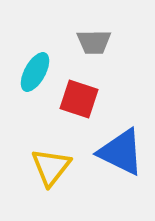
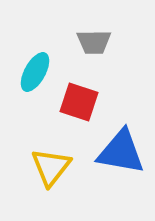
red square: moved 3 px down
blue triangle: rotated 16 degrees counterclockwise
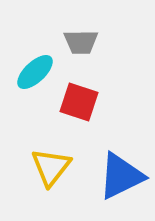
gray trapezoid: moved 13 px left
cyan ellipse: rotated 18 degrees clockwise
blue triangle: moved 24 px down; rotated 36 degrees counterclockwise
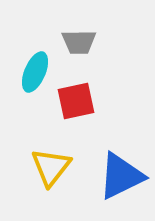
gray trapezoid: moved 2 px left
cyan ellipse: rotated 24 degrees counterclockwise
red square: moved 3 px left, 1 px up; rotated 30 degrees counterclockwise
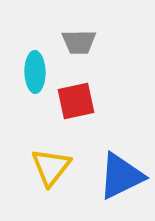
cyan ellipse: rotated 24 degrees counterclockwise
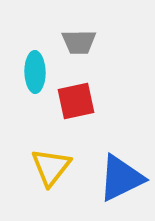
blue triangle: moved 2 px down
